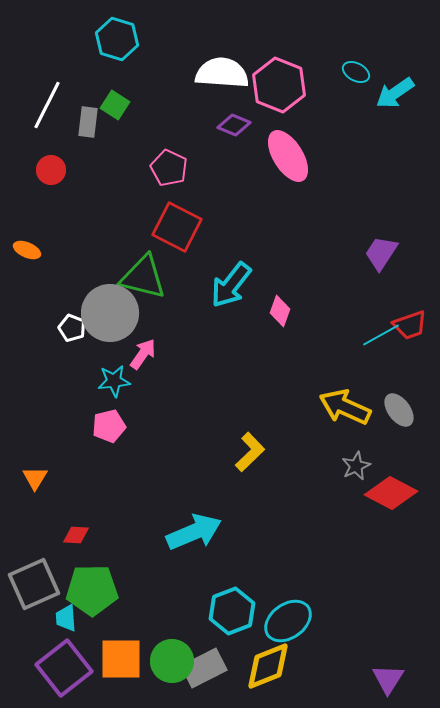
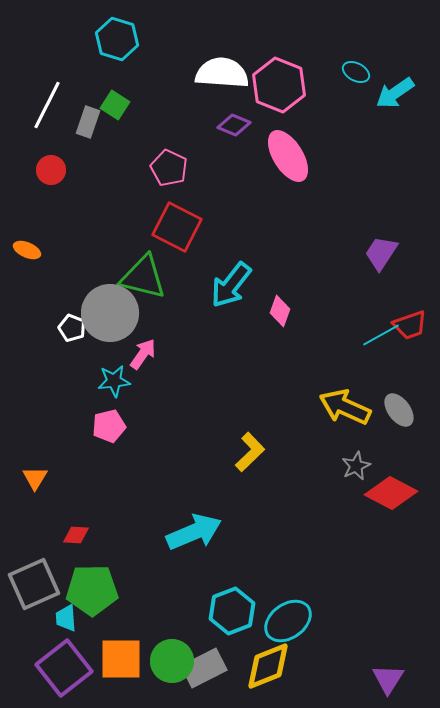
gray rectangle at (88, 122): rotated 12 degrees clockwise
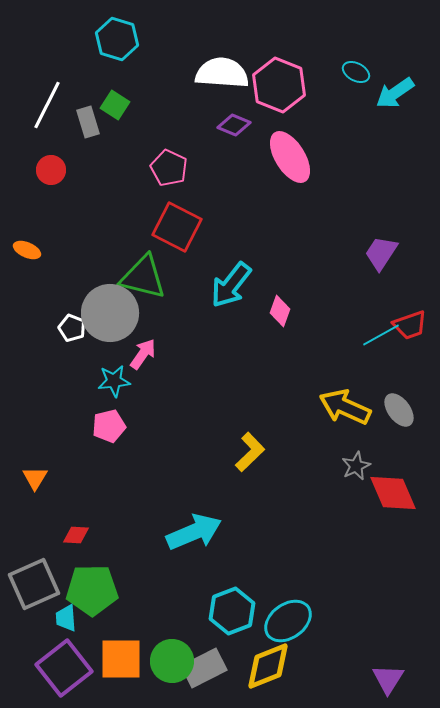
gray rectangle at (88, 122): rotated 36 degrees counterclockwise
pink ellipse at (288, 156): moved 2 px right, 1 px down
red diamond at (391, 493): moved 2 px right; rotated 39 degrees clockwise
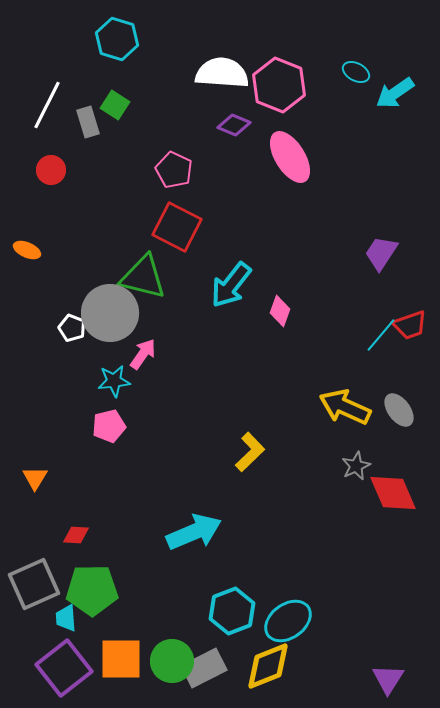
pink pentagon at (169, 168): moved 5 px right, 2 px down
cyan line at (381, 335): rotated 21 degrees counterclockwise
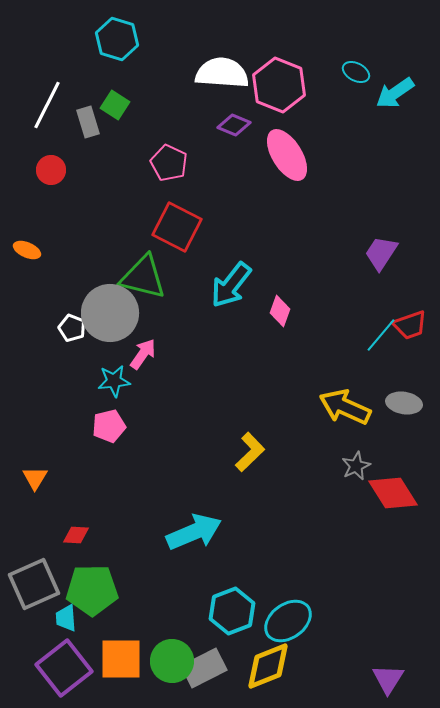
pink ellipse at (290, 157): moved 3 px left, 2 px up
pink pentagon at (174, 170): moved 5 px left, 7 px up
gray ellipse at (399, 410): moved 5 px right, 7 px up; rotated 44 degrees counterclockwise
red diamond at (393, 493): rotated 9 degrees counterclockwise
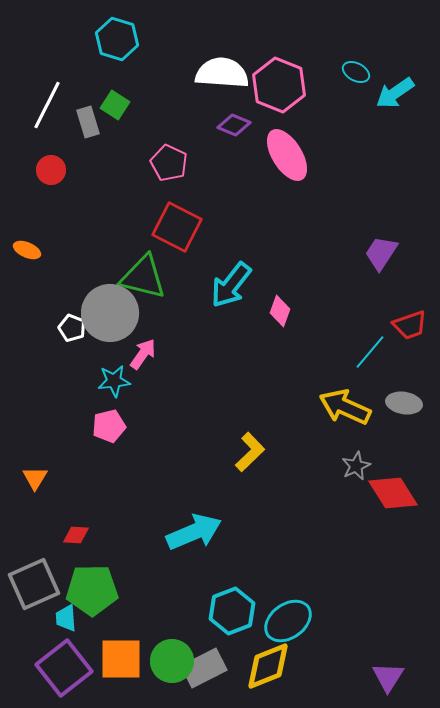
cyan line at (381, 335): moved 11 px left, 17 px down
purple triangle at (388, 679): moved 2 px up
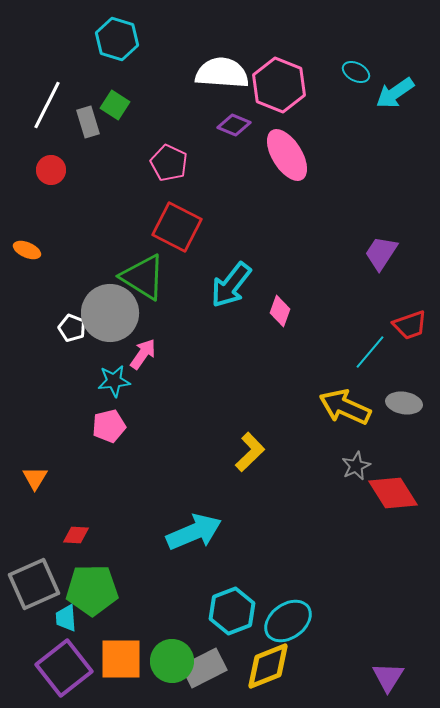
green triangle at (143, 277): rotated 18 degrees clockwise
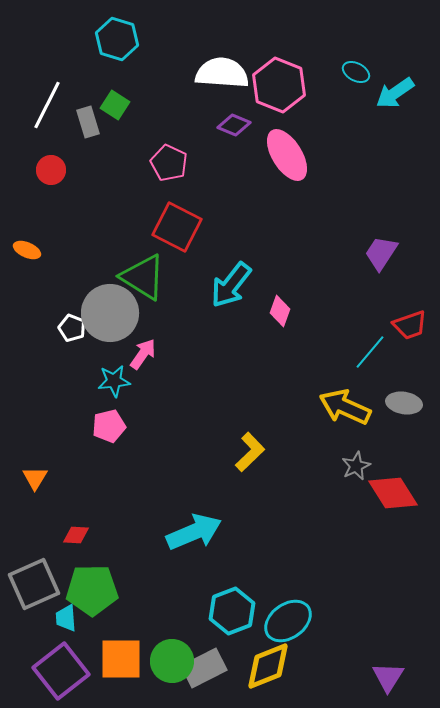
purple square at (64, 668): moved 3 px left, 3 px down
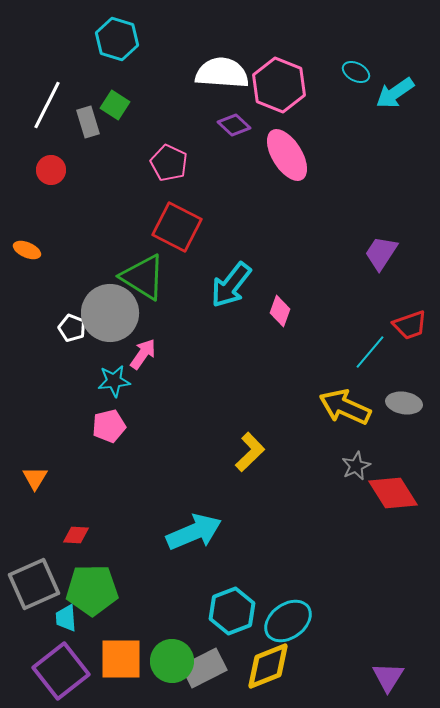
purple diamond at (234, 125): rotated 20 degrees clockwise
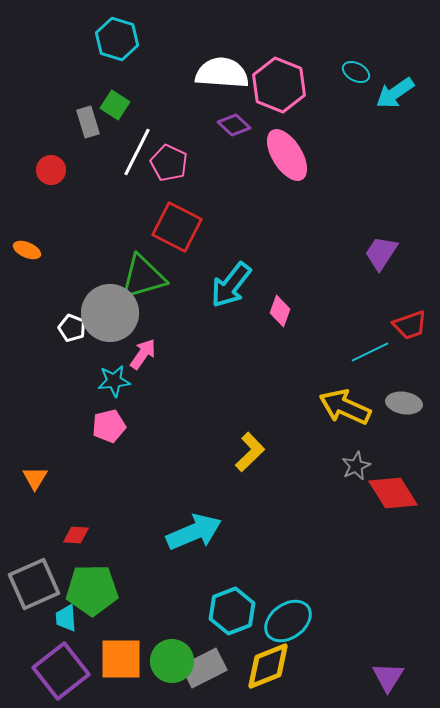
white line at (47, 105): moved 90 px right, 47 px down
green triangle at (143, 277): rotated 48 degrees counterclockwise
cyan line at (370, 352): rotated 24 degrees clockwise
